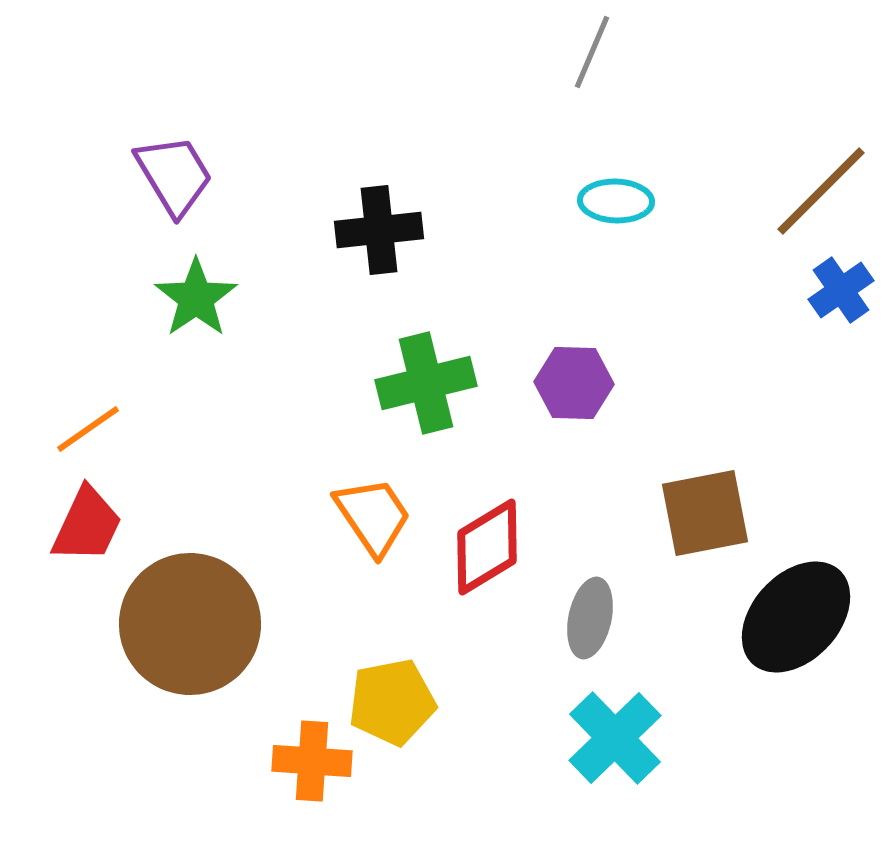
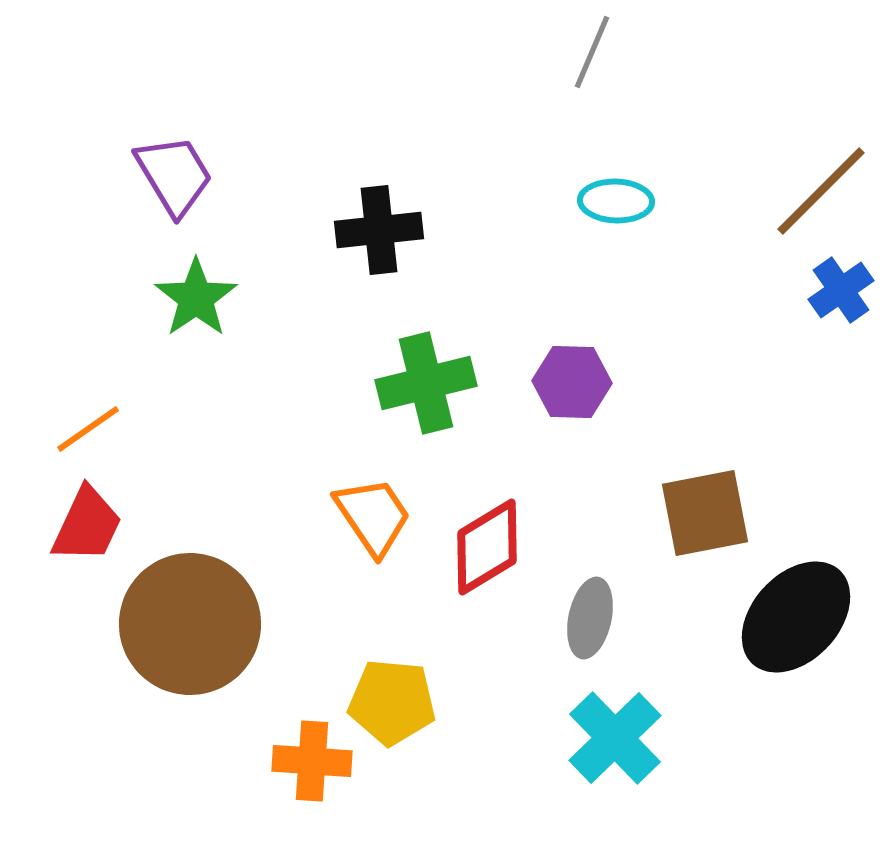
purple hexagon: moved 2 px left, 1 px up
yellow pentagon: rotated 16 degrees clockwise
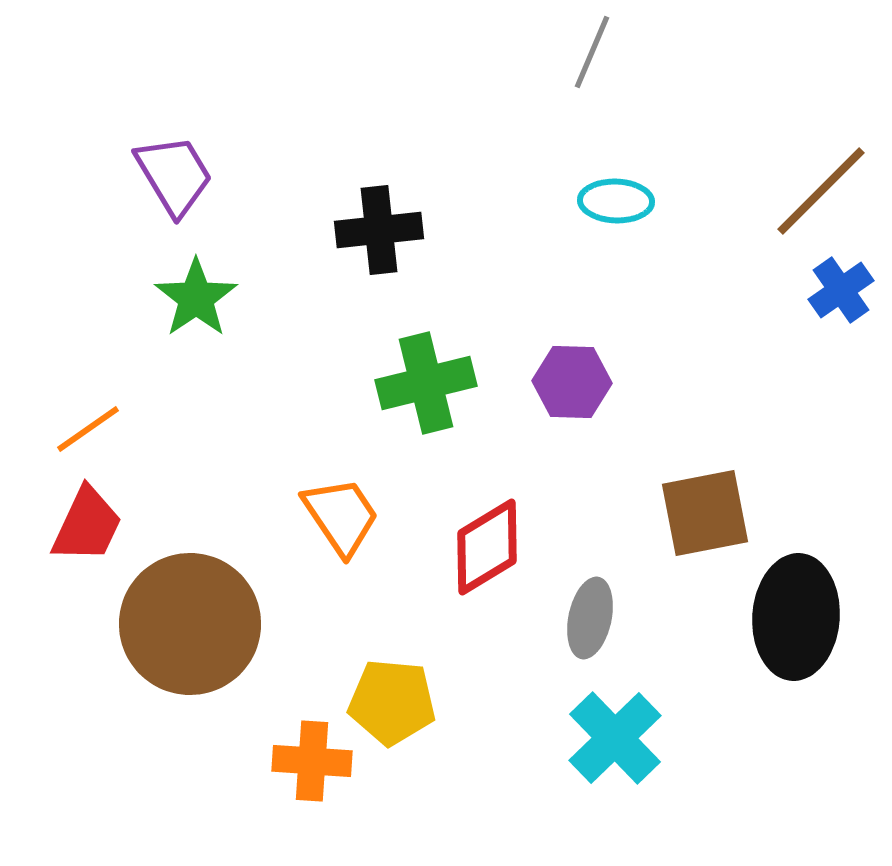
orange trapezoid: moved 32 px left
black ellipse: rotated 39 degrees counterclockwise
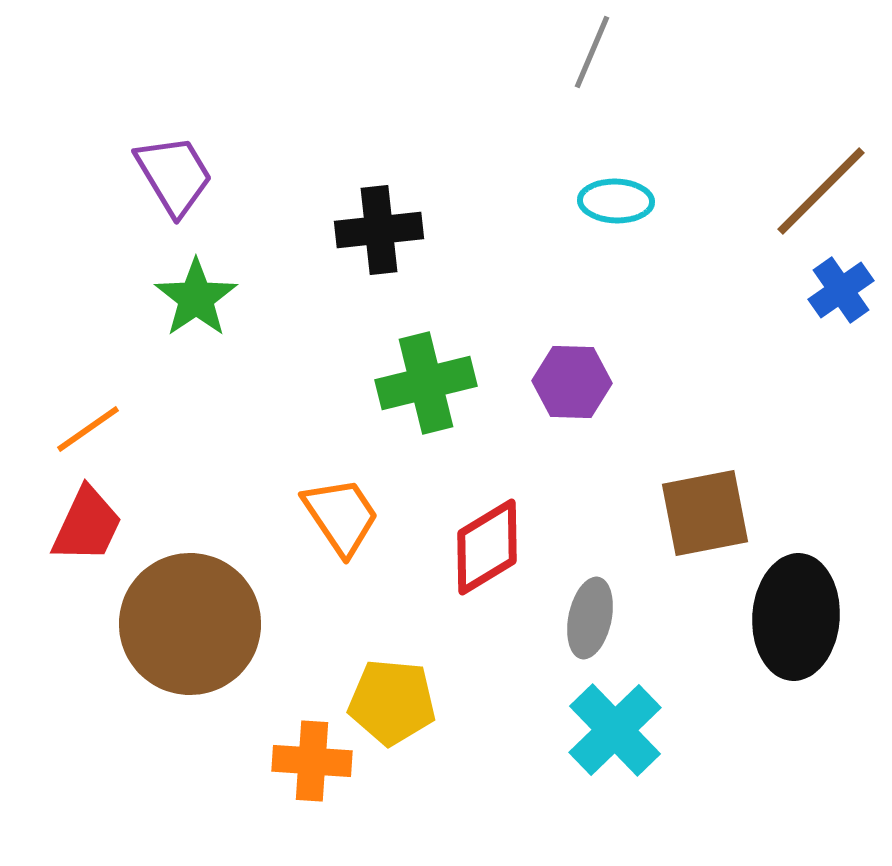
cyan cross: moved 8 px up
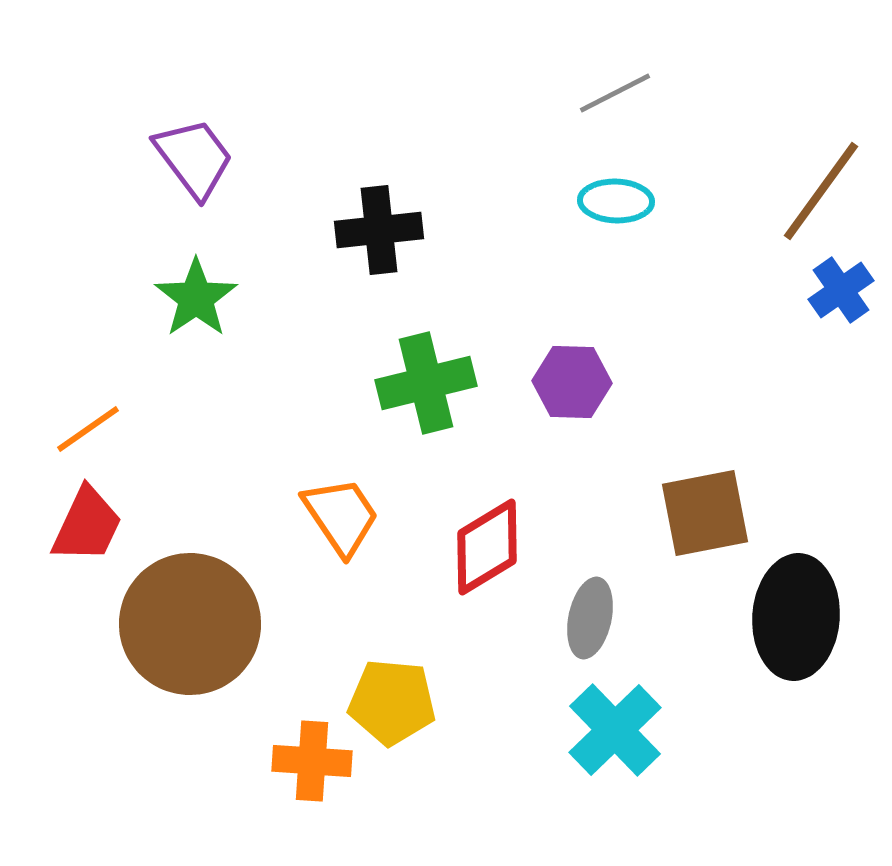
gray line: moved 23 px right, 41 px down; rotated 40 degrees clockwise
purple trapezoid: moved 20 px right, 17 px up; rotated 6 degrees counterclockwise
brown line: rotated 9 degrees counterclockwise
